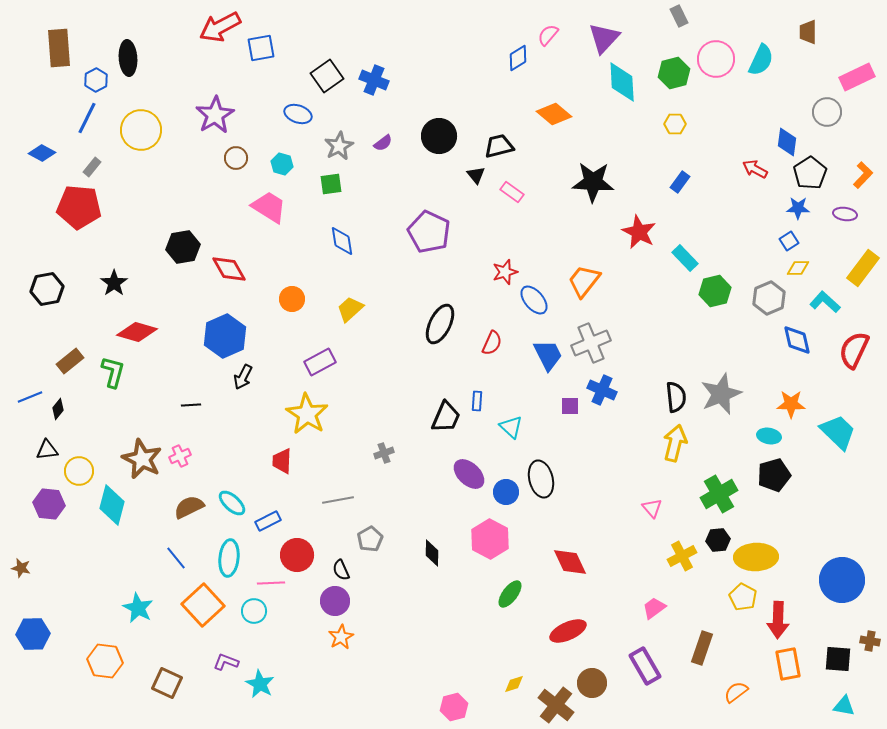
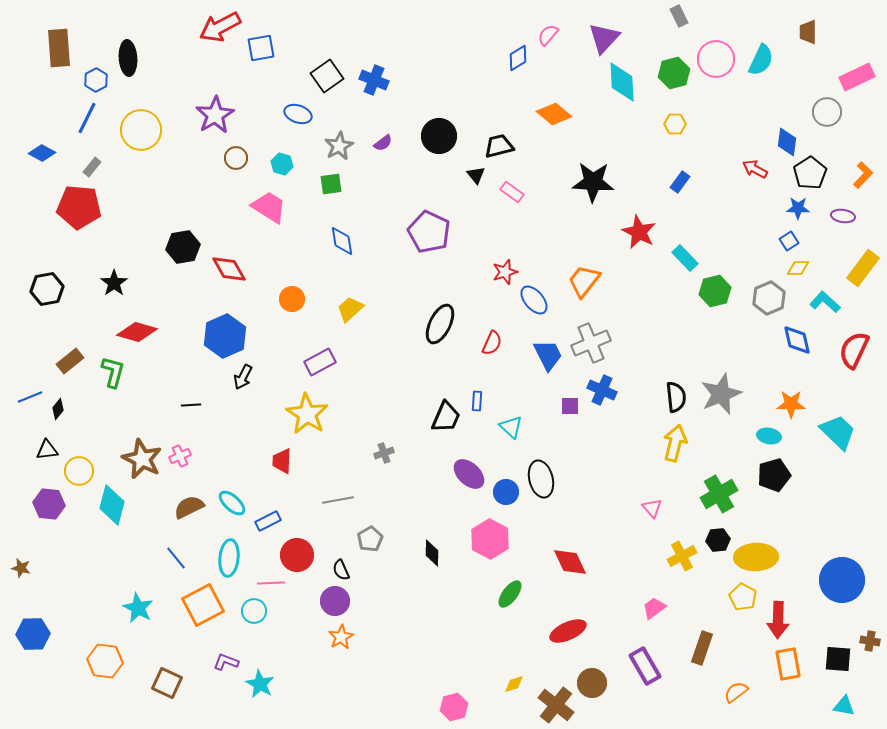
purple ellipse at (845, 214): moved 2 px left, 2 px down
orange square at (203, 605): rotated 15 degrees clockwise
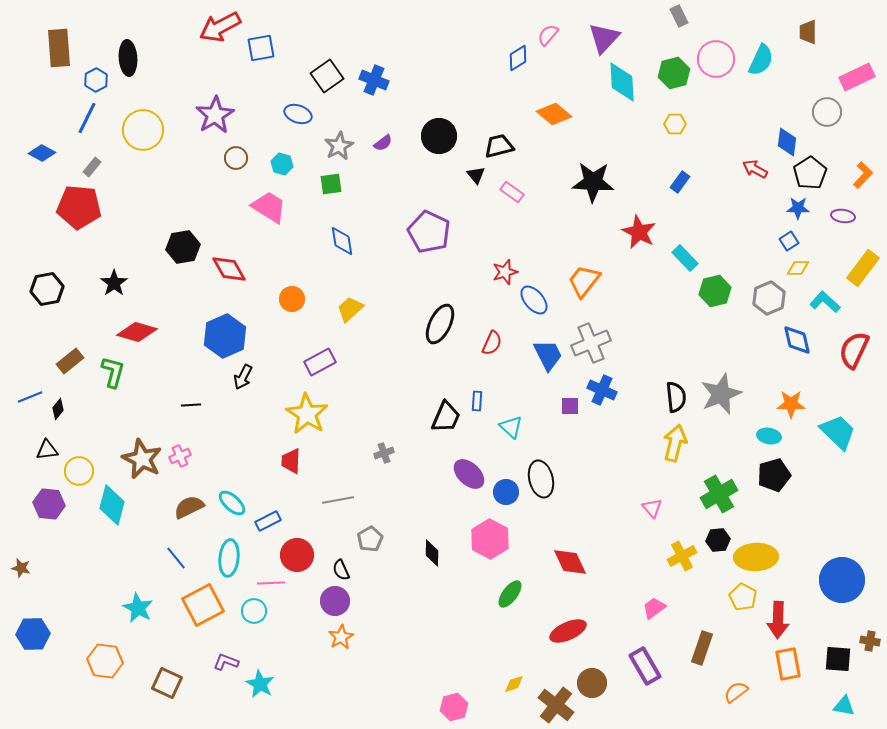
yellow circle at (141, 130): moved 2 px right
red trapezoid at (282, 461): moved 9 px right
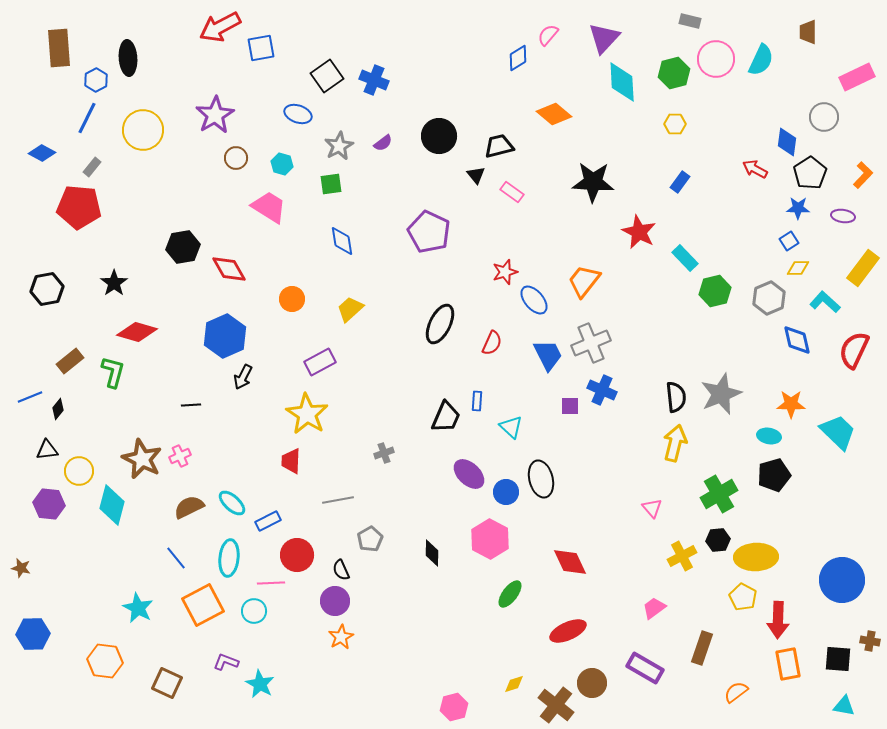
gray rectangle at (679, 16): moved 11 px right, 5 px down; rotated 50 degrees counterclockwise
gray circle at (827, 112): moved 3 px left, 5 px down
purple rectangle at (645, 666): moved 2 px down; rotated 30 degrees counterclockwise
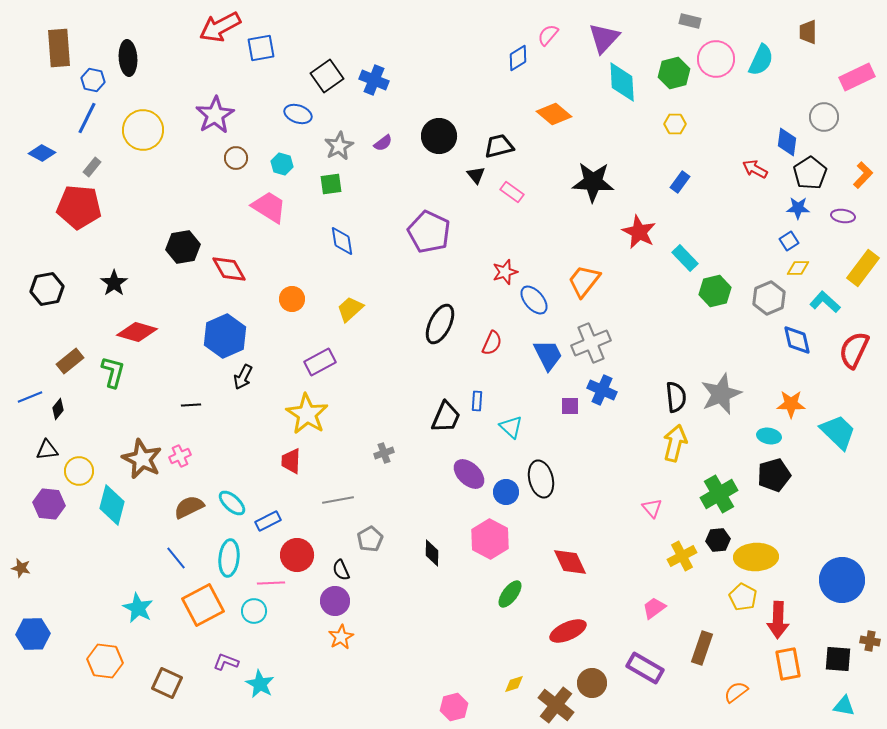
blue hexagon at (96, 80): moved 3 px left; rotated 20 degrees counterclockwise
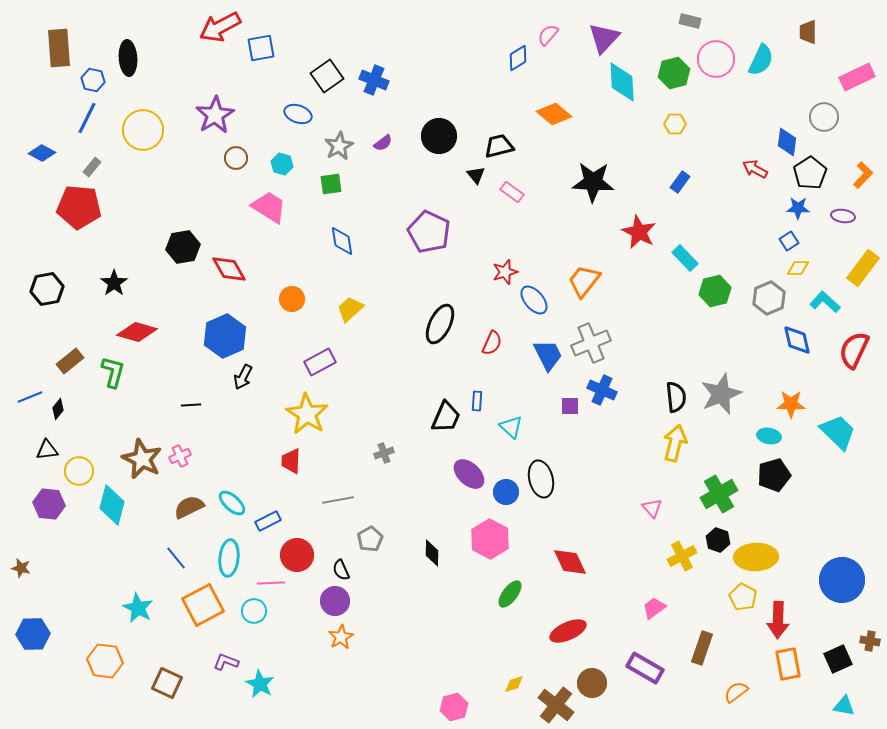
black hexagon at (718, 540): rotated 25 degrees clockwise
black square at (838, 659): rotated 28 degrees counterclockwise
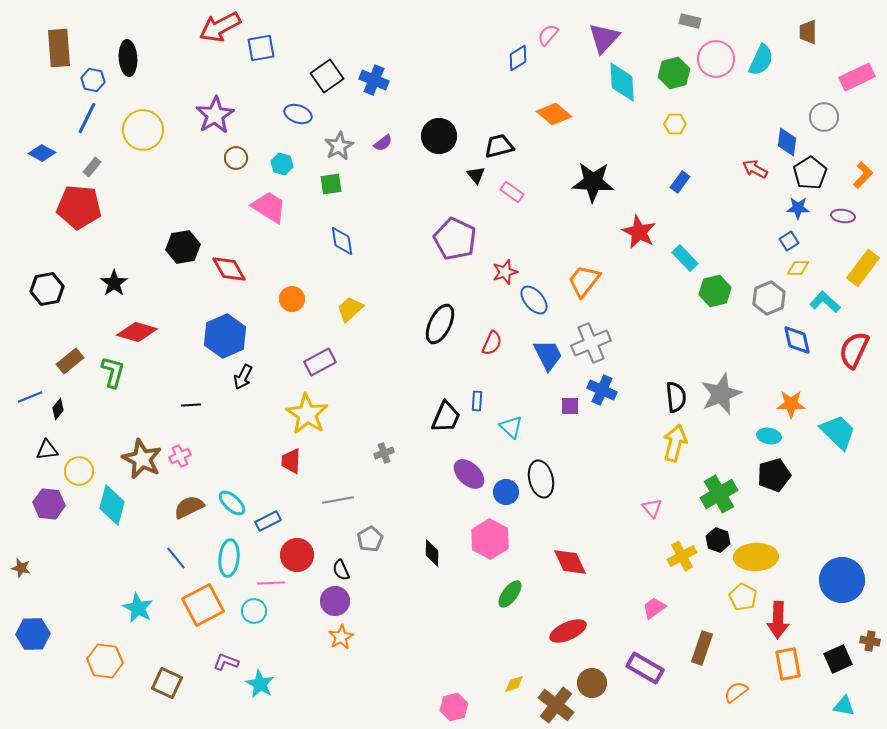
purple pentagon at (429, 232): moved 26 px right, 7 px down
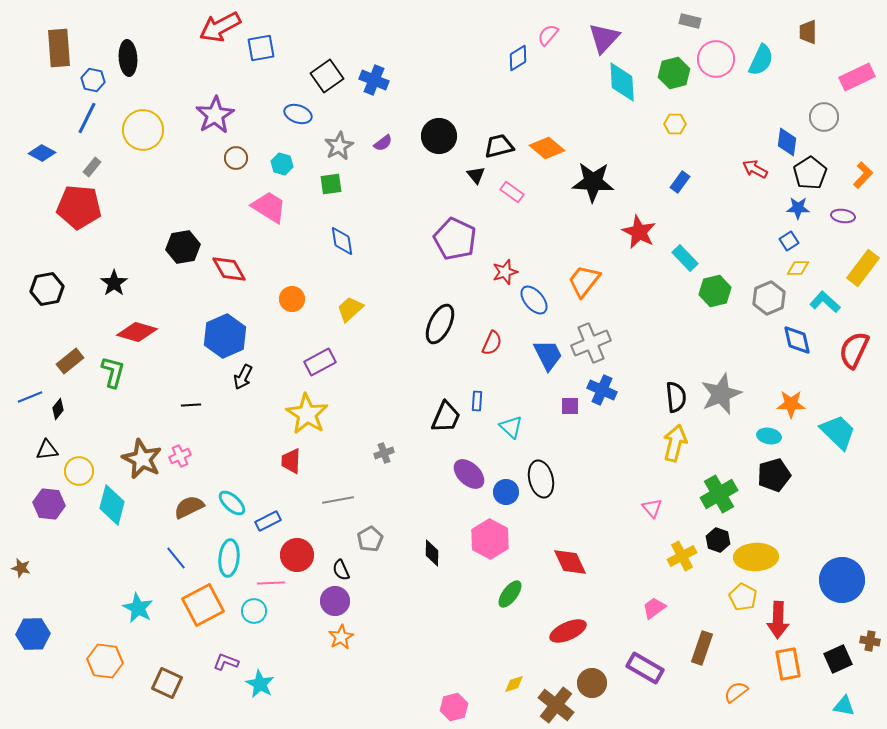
orange diamond at (554, 114): moved 7 px left, 34 px down
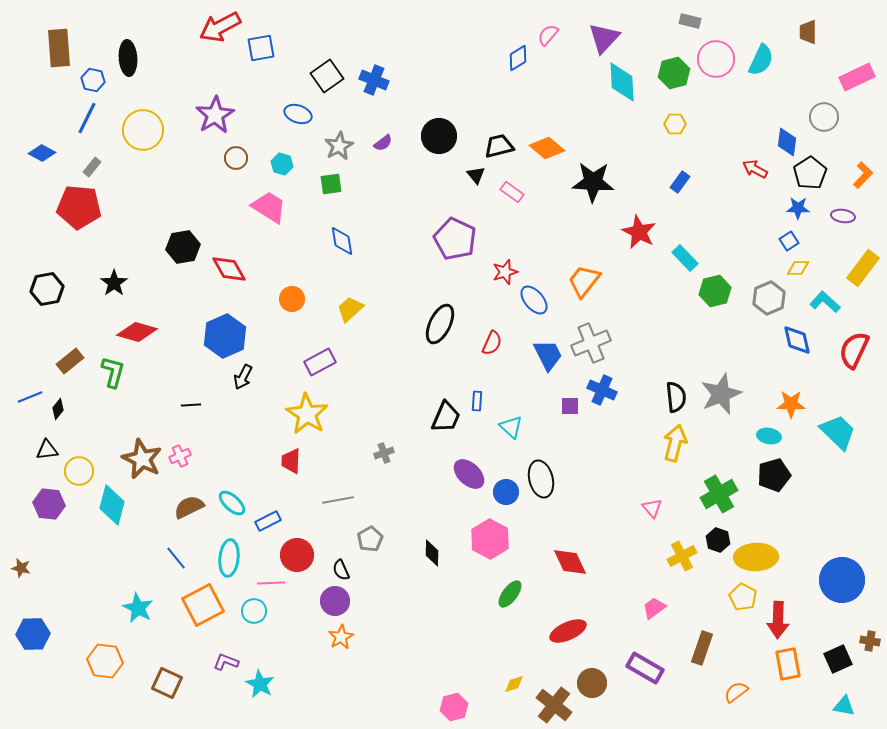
brown cross at (556, 705): moved 2 px left
